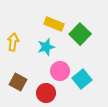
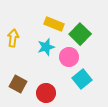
yellow arrow: moved 4 px up
pink circle: moved 9 px right, 14 px up
brown square: moved 2 px down
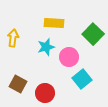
yellow rectangle: moved 1 px up; rotated 18 degrees counterclockwise
green square: moved 13 px right
red circle: moved 1 px left
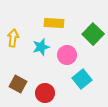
cyan star: moved 5 px left
pink circle: moved 2 px left, 2 px up
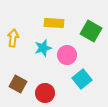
green square: moved 2 px left, 3 px up; rotated 15 degrees counterclockwise
cyan star: moved 2 px right, 1 px down
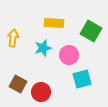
pink circle: moved 2 px right
cyan square: rotated 24 degrees clockwise
red circle: moved 4 px left, 1 px up
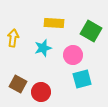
pink circle: moved 4 px right
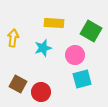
pink circle: moved 2 px right
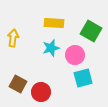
cyan star: moved 8 px right
cyan square: moved 1 px right, 1 px up
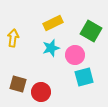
yellow rectangle: moved 1 px left; rotated 30 degrees counterclockwise
cyan square: moved 1 px right, 1 px up
brown square: rotated 12 degrees counterclockwise
